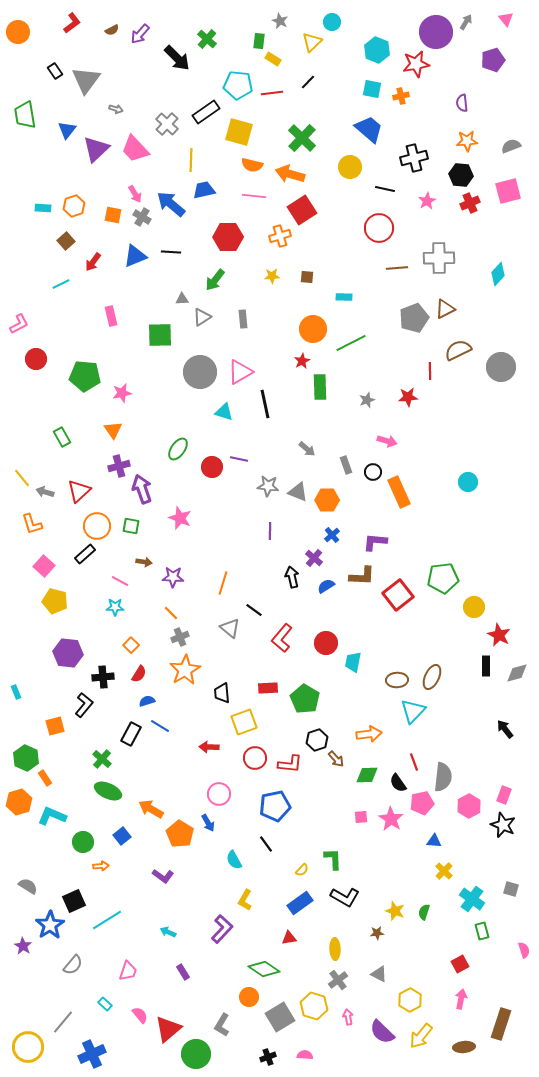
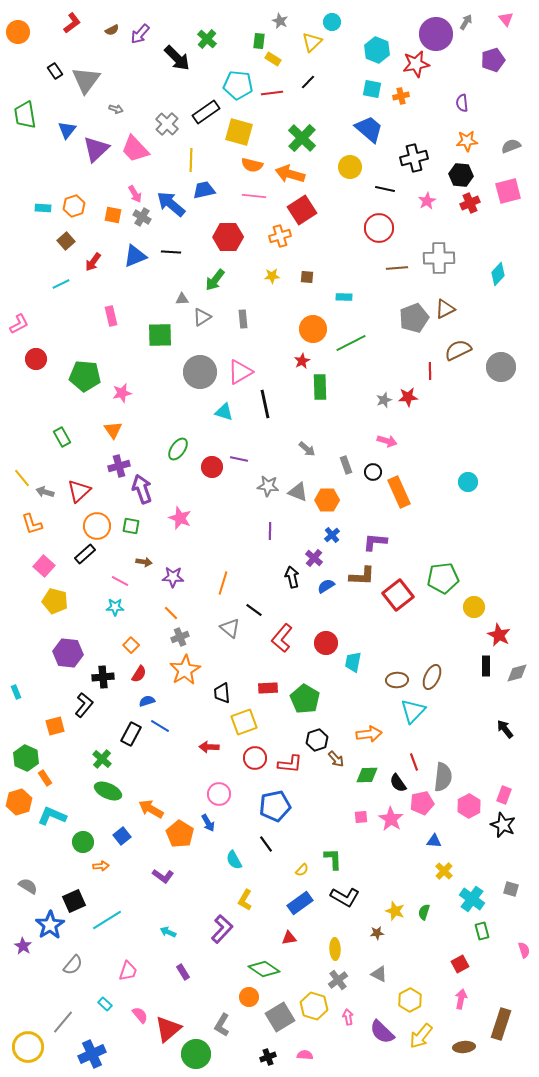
purple circle at (436, 32): moved 2 px down
gray star at (367, 400): moved 17 px right
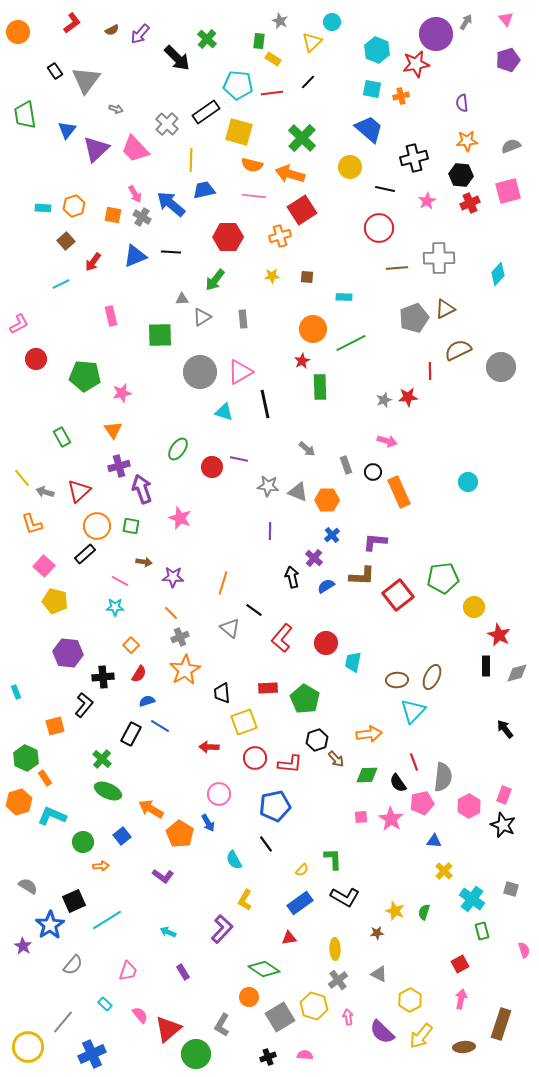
purple pentagon at (493, 60): moved 15 px right
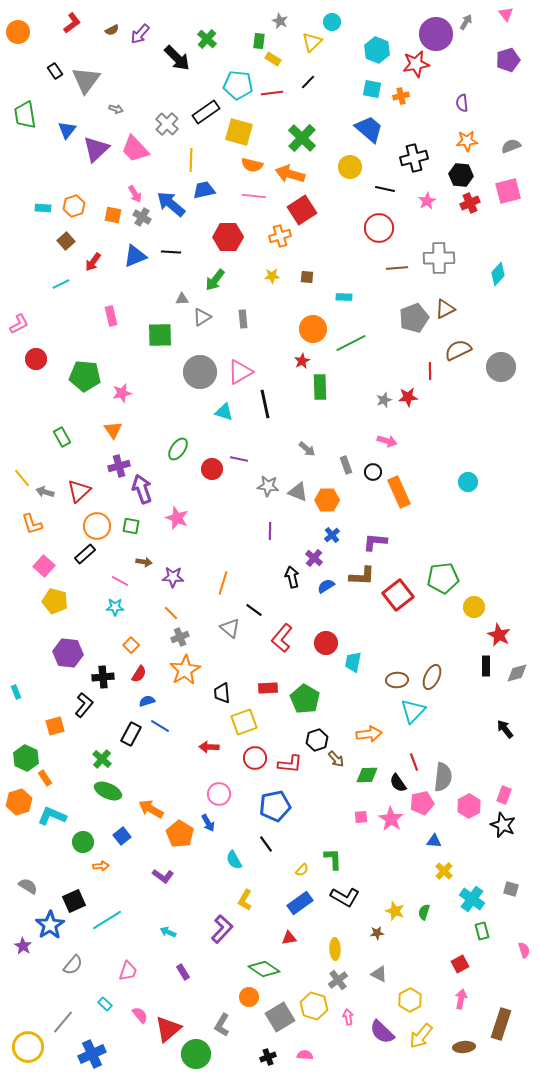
pink triangle at (506, 19): moved 5 px up
red circle at (212, 467): moved 2 px down
pink star at (180, 518): moved 3 px left
